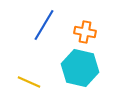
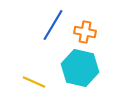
blue line: moved 9 px right
yellow line: moved 5 px right
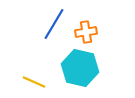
blue line: moved 1 px right, 1 px up
orange cross: moved 1 px right; rotated 20 degrees counterclockwise
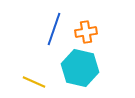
blue line: moved 5 px down; rotated 12 degrees counterclockwise
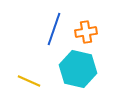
cyan hexagon: moved 2 px left, 1 px down
yellow line: moved 5 px left, 1 px up
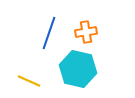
blue line: moved 5 px left, 4 px down
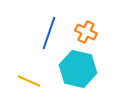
orange cross: rotated 35 degrees clockwise
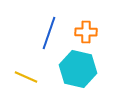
orange cross: rotated 25 degrees counterclockwise
yellow line: moved 3 px left, 4 px up
